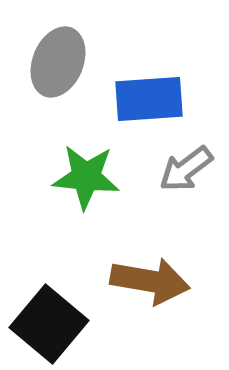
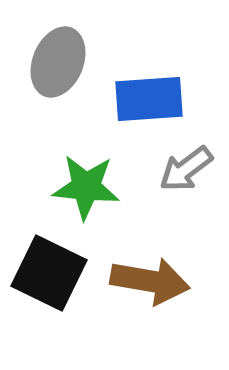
green star: moved 10 px down
black square: moved 51 px up; rotated 14 degrees counterclockwise
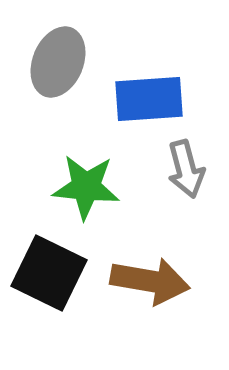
gray arrow: rotated 68 degrees counterclockwise
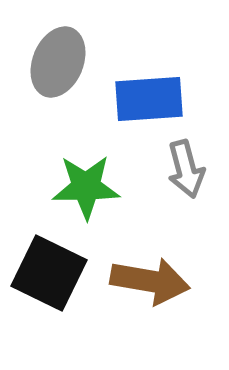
green star: rotated 6 degrees counterclockwise
